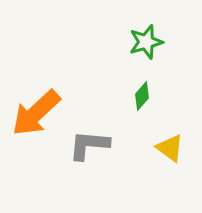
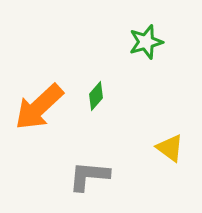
green diamond: moved 46 px left
orange arrow: moved 3 px right, 6 px up
gray L-shape: moved 31 px down
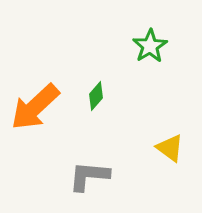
green star: moved 4 px right, 4 px down; rotated 16 degrees counterclockwise
orange arrow: moved 4 px left
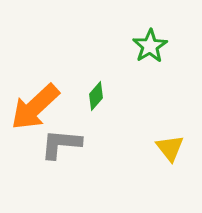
yellow triangle: rotated 16 degrees clockwise
gray L-shape: moved 28 px left, 32 px up
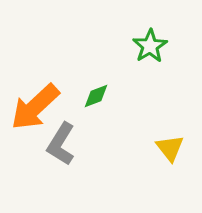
green diamond: rotated 28 degrees clockwise
gray L-shape: rotated 63 degrees counterclockwise
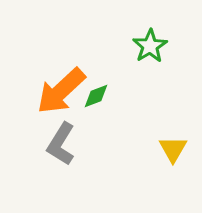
orange arrow: moved 26 px right, 16 px up
yellow triangle: moved 3 px right, 1 px down; rotated 8 degrees clockwise
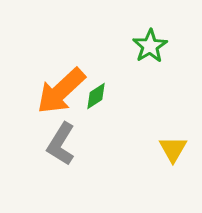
green diamond: rotated 12 degrees counterclockwise
